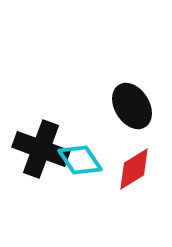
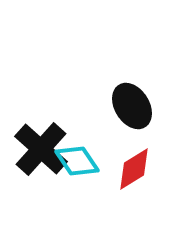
black cross: rotated 22 degrees clockwise
cyan diamond: moved 3 px left, 1 px down
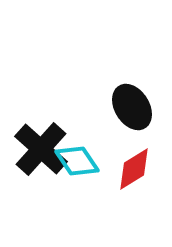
black ellipse: moved 1 px down
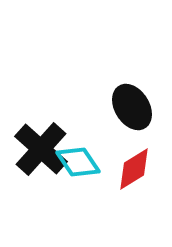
cyan diamond: moved 1 px right, 1 px down
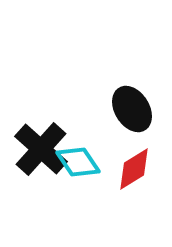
black ellipse: moved 2 px down
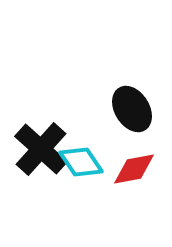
cyan diamond: moved 3 px right
red diamond: rotated 21 degrees clockwise
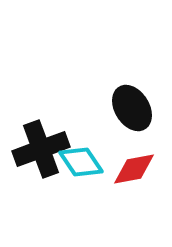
black ellipse: moved 1 px up
black cross: rotated 28 degrees clockwise
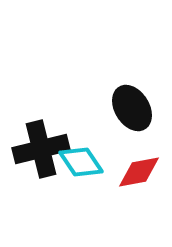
black cross: rotated 6 degrees clockwise
red diamond: moved 5 px right, 3 px down
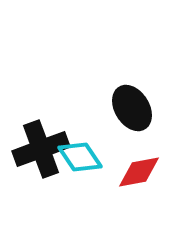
black cross: rotated 6 degrees counterclockwise
cyan diamond: moved 1 px left, 5 px up
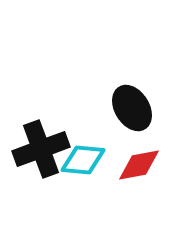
cyan diamond: moved 3 px right, 3 px down; rotated 51 degrees counterclockwise
red diamond: moved 7 px up
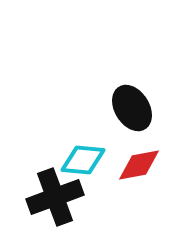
black cross: moved 14 px right, 48 px down
